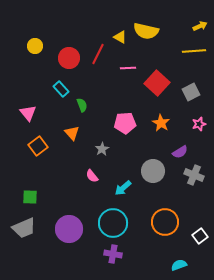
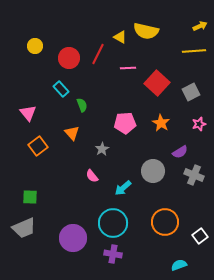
purple circle: moved 4 px right, 9 px down
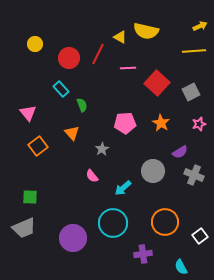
yellow circle: moved 2 px up
purple cross: moved 30 px right; rotated 18 degrees counterclockwise
cyan semicircle: moved 2 px right, 2 px down; rotated 98 degrees counterclockwise
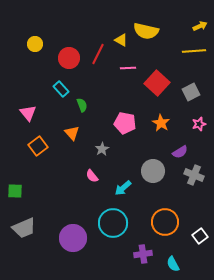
yellow triangle: moved 1 px right, 3 px down
pink pentagon: rotated 15 degrees clockwise
green square: moved 15 px left, 6 px up
cyan semicircle: moved 8 px left, 3 px up
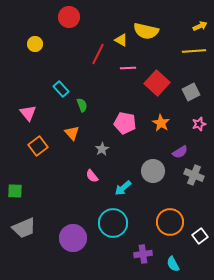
red circle: moved 41 px up
orange circle: moved 5 px right
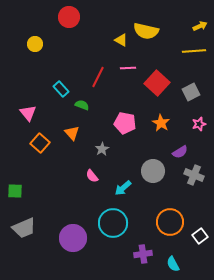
red line: moved 23 px down
green semicircle: rotated 48 degrees counterclockwise
orange square: moved 2 px right, 3 px up; rotated 12 degrees counterclockwise
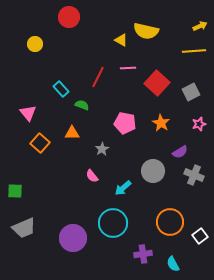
orange triangle: rotated 49 degrees counterclockwise
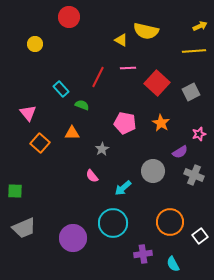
pink star: moved 10 px down
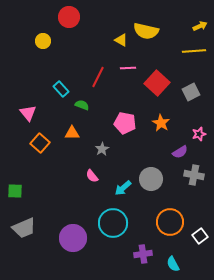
yellow circle: moved 8 px right, 3 px up
gray circle: moved 2 px left, 8 px down
gray cross: rotated 12 degrees counterclockwise
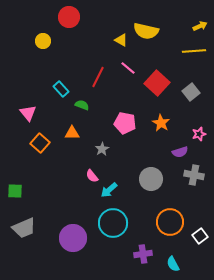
pink line: rotated 42 degrees clockwise
gray square: rotated 12 degrees counterclockwise
purple semicircle: rotated 14 degrees clockwise
cyan arrow: moved 14 px left, 2 px down
